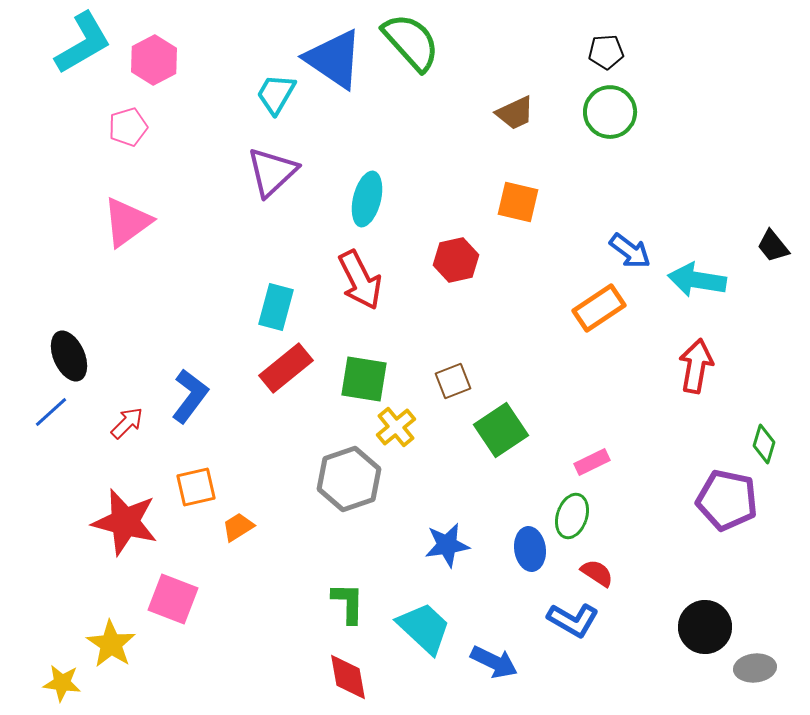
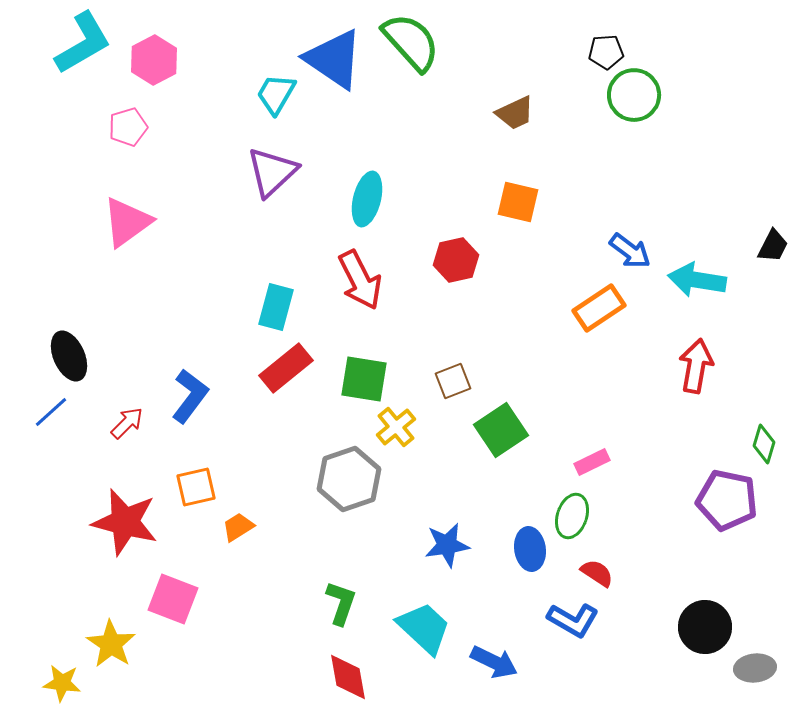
green circle at (610, 112): moved 24 px right, 17 px up
black trapezoid at (773, 246): rotated 114 degrees counterclockwise
green L-shape at (348, 603): moved 7 px left; rotated 18 degrees clockwise
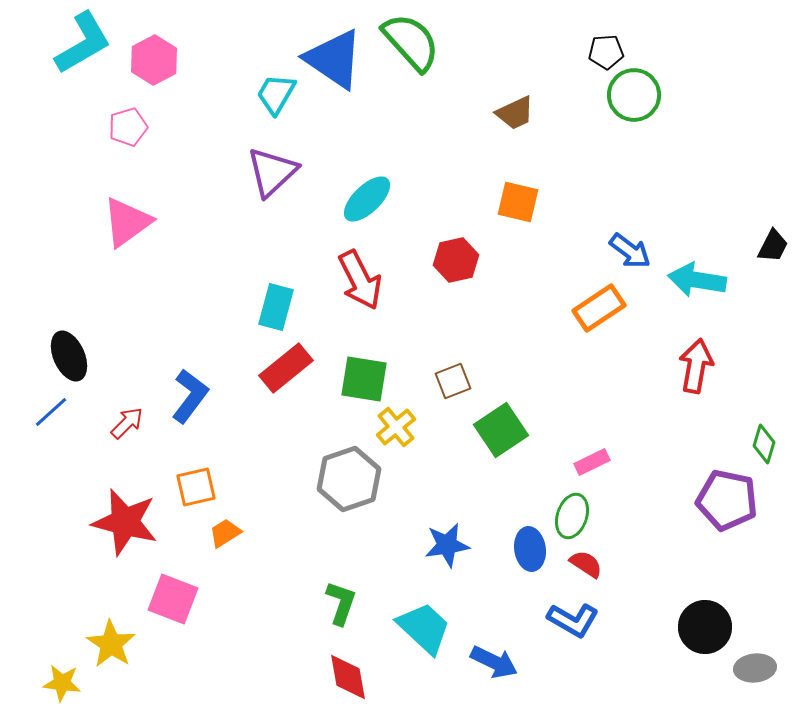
cyan ellipse at (367, 199): rotated 32 degrees clockwise
orange trapezoid at (238, 527): moved 13 px left, 6 px down
red semicircle at (597, 573): moved 11 px left, 9 px up
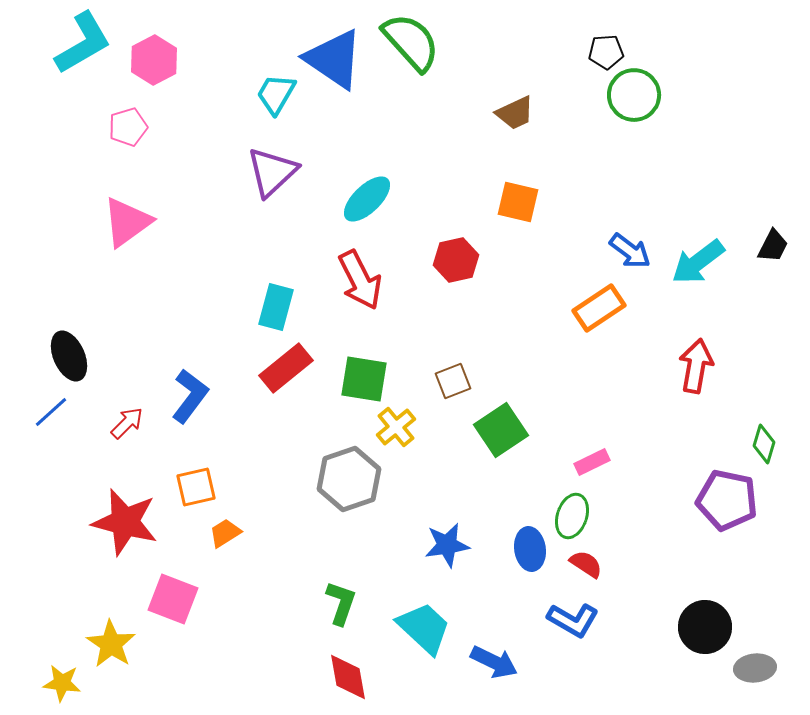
cyan arrow at (697, 280): moved 1 px right, 18 px up; rotated 46 degrees counterclockwise
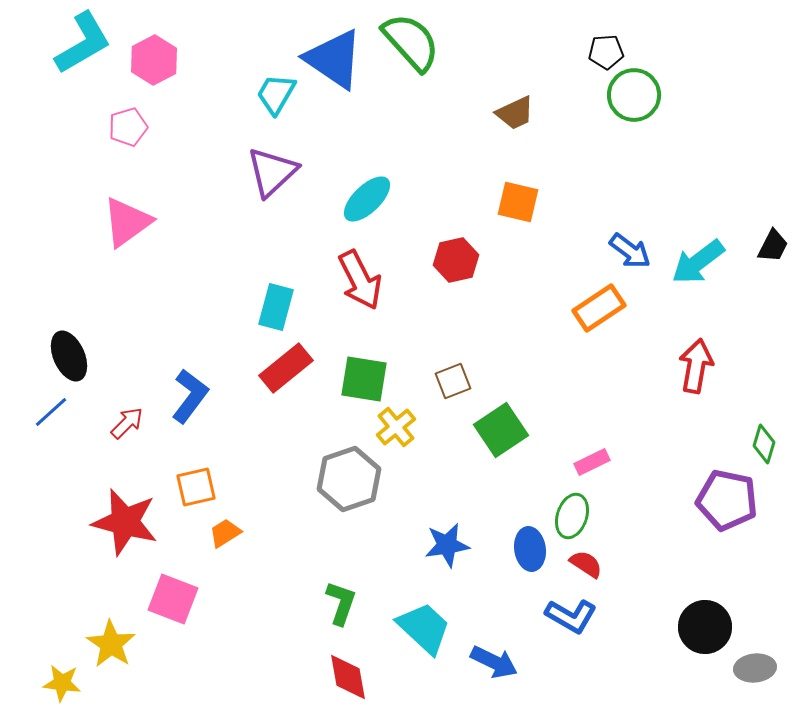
blue L-shape at (573, 620): moved 2 px left, 4 px up
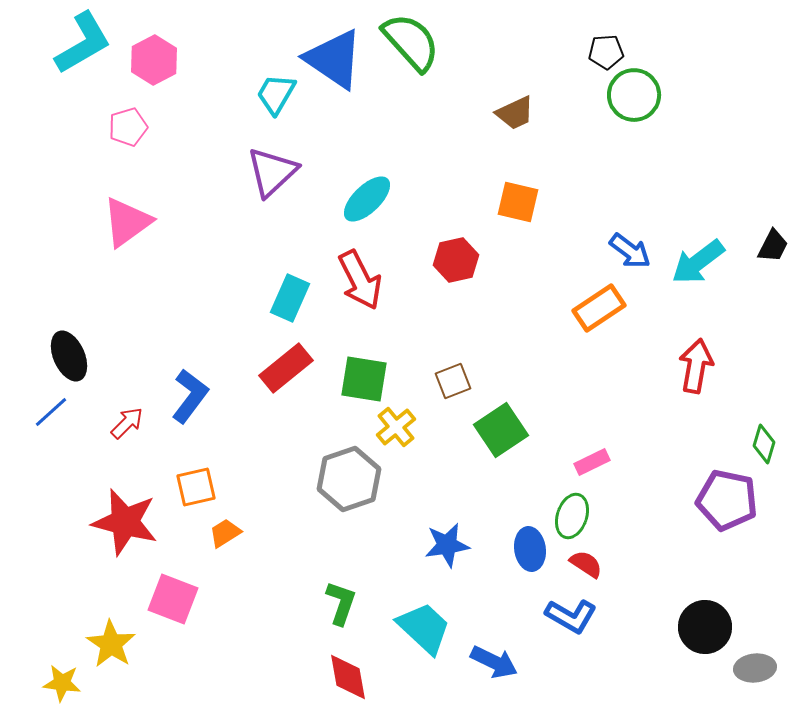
cyan rectangle at (276, 307): moved 14 px right, 9 px up; rotated 9 degrees clockwise
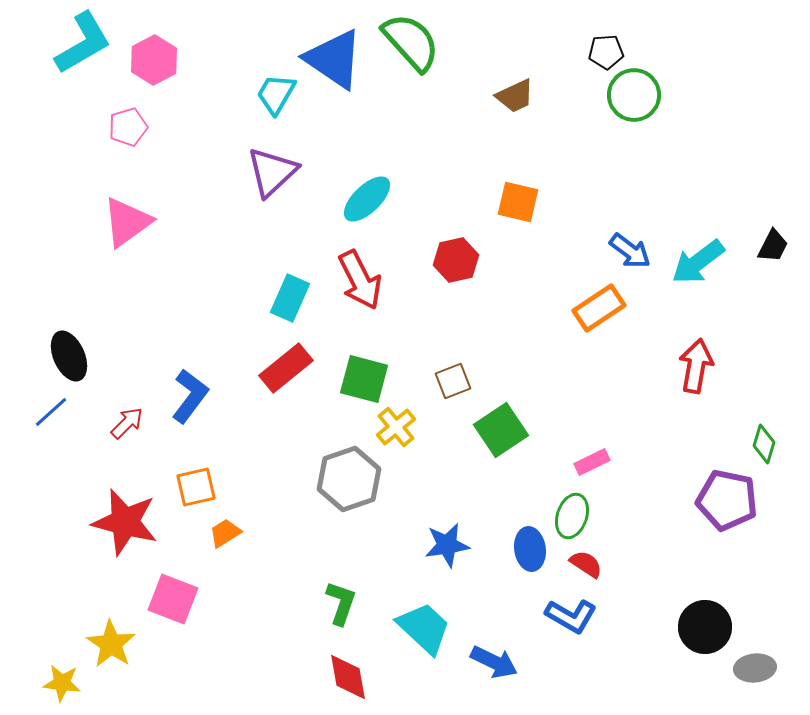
brown trapezoid at (515, 113): moved 17 px up
green square at (364, 379): rotated 6 degrees clockwise
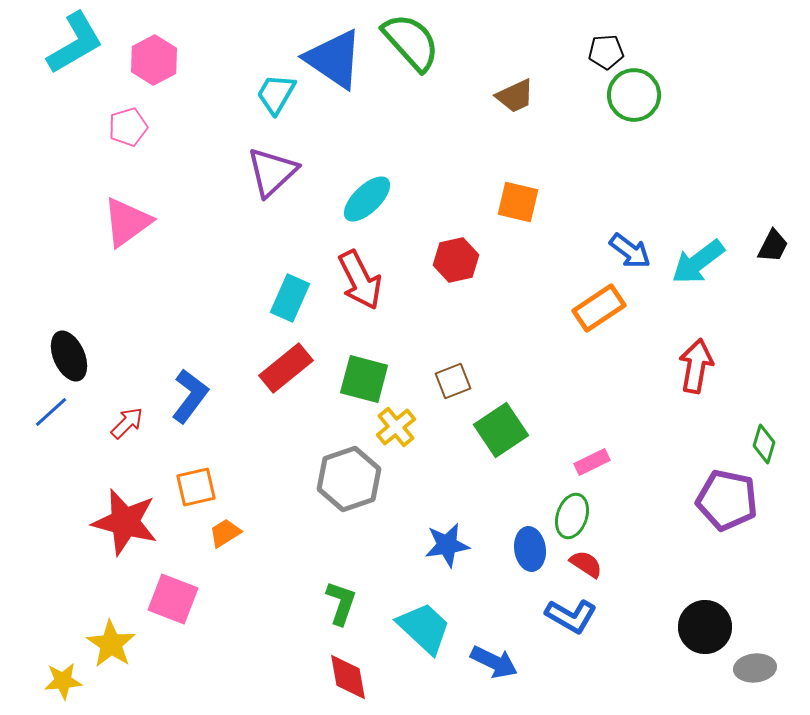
cyan L-shape at (83, 43): moved 8 px left
yellow star at (62, 683): moved 1 px right, 2 px up; rotated 12 degrees counterclockwise
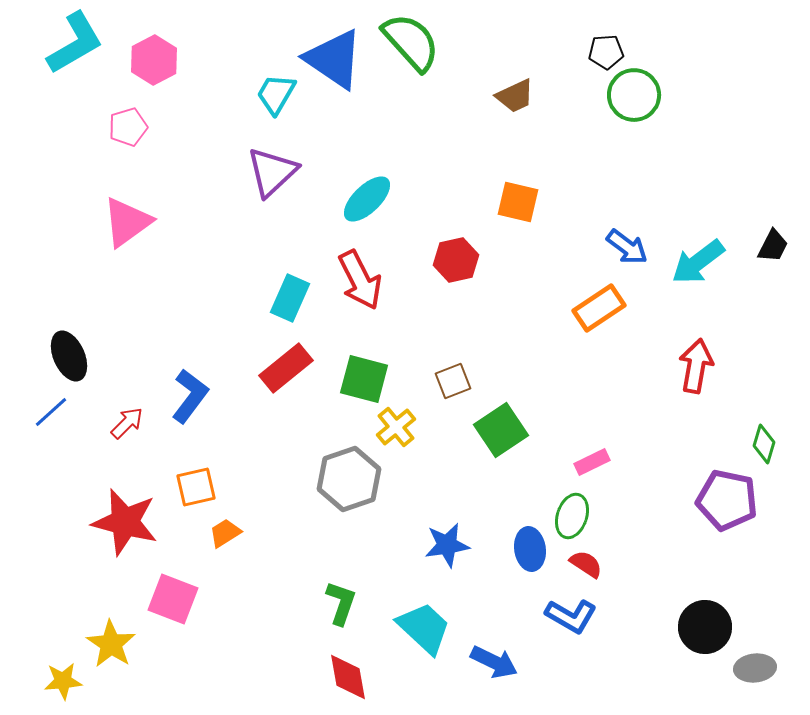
blue arrow at (630, 251): moved 3 px left, 4 px up
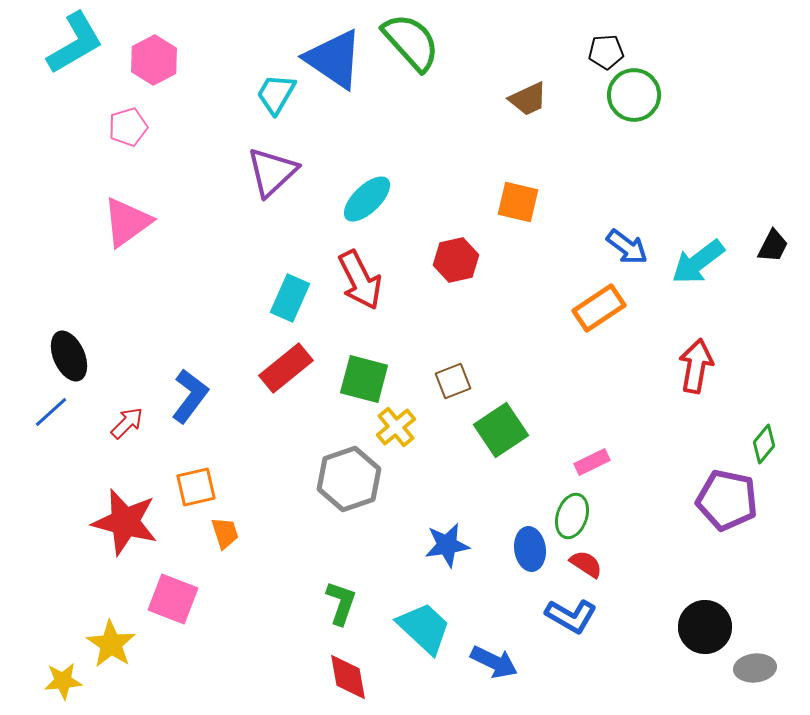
brown trapezoid at (515, 96): moved 13 px right, 3 px down
green diamond at (764, 444): rotated 24 degrees clockwise
orange trapezoid at (225, 533): rotated 104 degrees clockwise
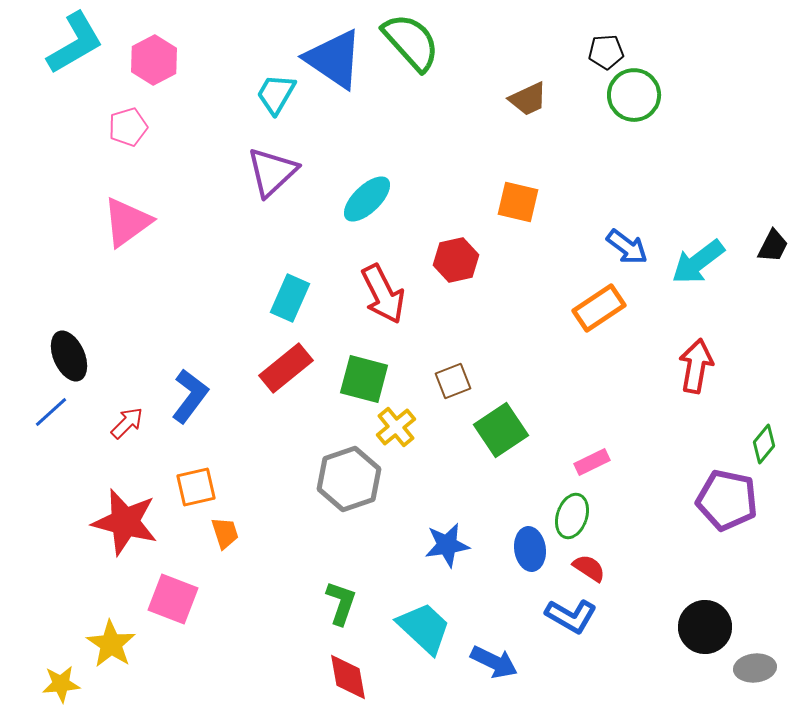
red arrow at (360, 280): moved 23 px right, 14 px down
red semicircle at (586, 564): moved 3 px right, 4 px down
yellow star at (63, 681): moved 2 px left, 3 px down
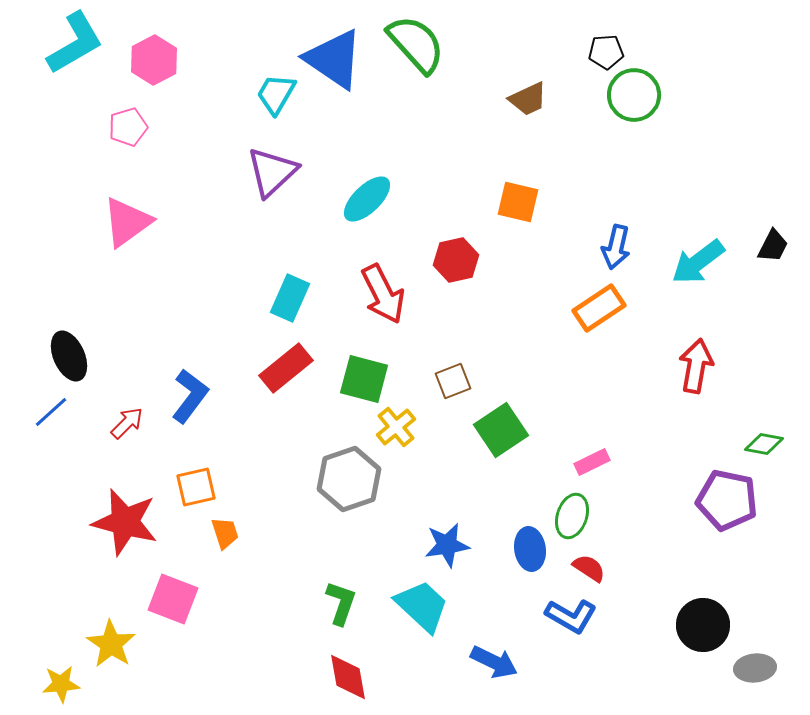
green semicircle at (411, 42): moved 5 px right, 2 px down
blue arrow at (627, 247): moved 11 px left; rotated 66 degrees clockwise
green diamond at (764, 444): rotated 60 degrees clockwise
black circle at (705, 627): moved 2 px left, 2 px up
cyan trapezoid at (424, 628): moved 2 px left, 22 px up
